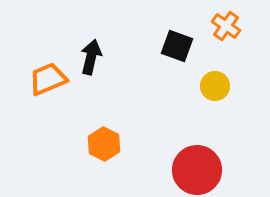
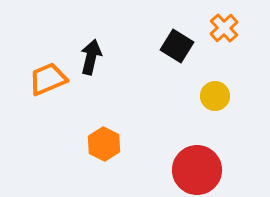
orange cross: moved 2 px left, 2 px down; rotated 12 degrees clockwise
black square: rotated 12 degrees clockwise
yellow circle: moved 10 px down
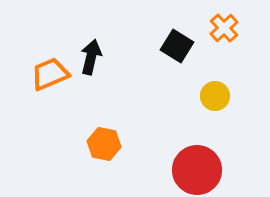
orange trapezoid: moved 2 px right, 5 px up
orange hexagon: rotated 16 degrees counterclockwise
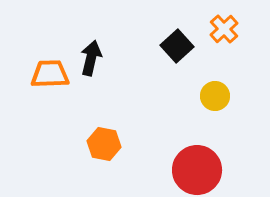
orange cross: moved 1 px down
black square: rotated 16 degrees clockwise
black arrow: moved 1 px down
orange trapezoid: rotated 21 degrees clockwise
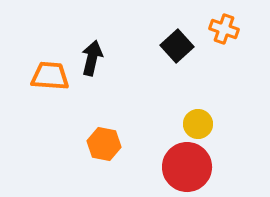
orange cross: rotated 28 degrees counterclockwise
black arrow: moved 1 px right
orange trapezoid: moved 2 px down; rotated 6 degrees clockwise
yellow circle: moved 17 px left, 28 px down
red circle: moved 10 px left, 3 px up
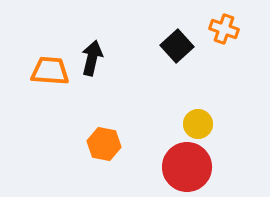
orange trapezoid: moved 5 px up
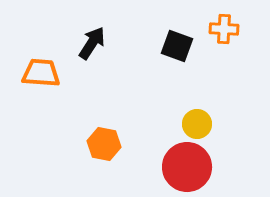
orange cross: rotated 16 degrees counterclockwise
black square: rotated 28 degrees counterclockwise
black arrow: moved 15 px up; rotated 20 degrees clockwise
orange trapezoid: moved 9 px left, 2 px down
yellow circle: moved 1 px left
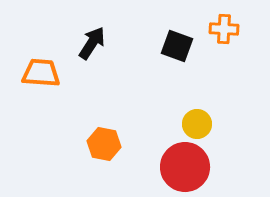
red circle: moved 2 px left
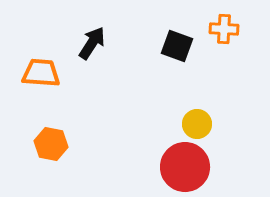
orange hexagon: moved 53 px left
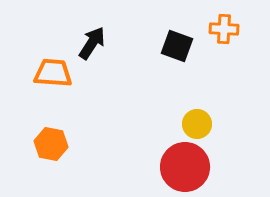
orange trapezoid: moved 12 px right
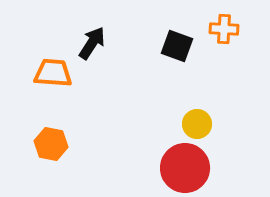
red circle: moved 1 px down
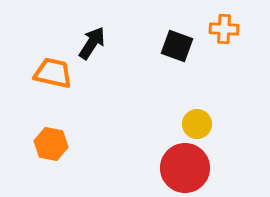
orange trapezoid: rotated 9 degrees clockwise
